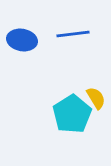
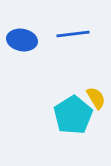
cyan pentagon: moved 1 px right, 1 px down
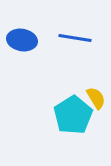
blue line: moved 2 px right, 4 px down; rotated 16 degrees clockwise
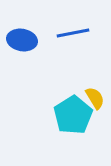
blue line: moved 2 px left, 5 px up; rotated 20 degrees counterclockwise
yellow semicircle: moved 1 px left
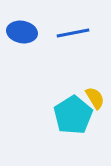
blue ellipse: moved 8 px up
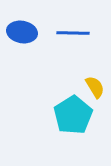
blue line: rotated 12 degrees clockwise
yellow semicircle: moved 11 px up
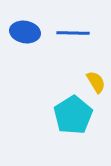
blue ellipse: moved 3 px right
yellow semicircle: moved 1 px right, 5 px up
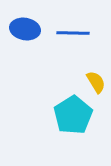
blue ellipse: moved 3 px up
